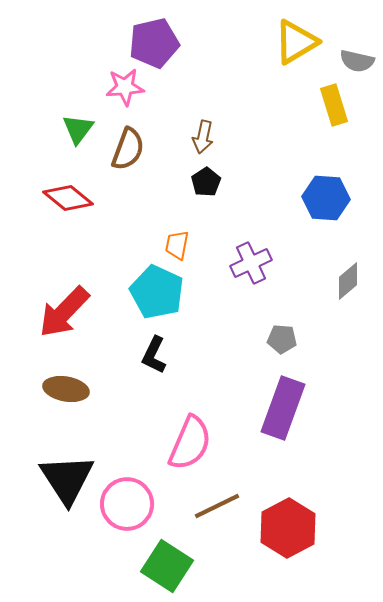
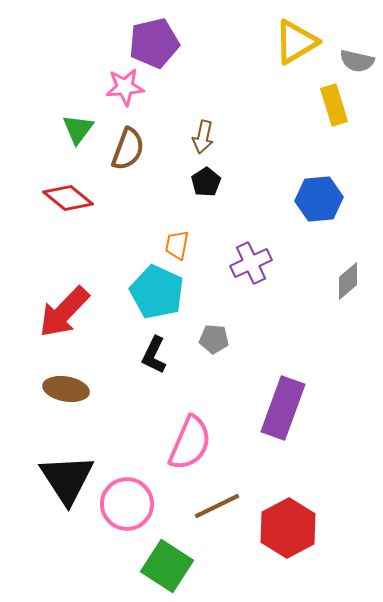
blue hexagon: moved 7 px left, 1 px down; rotated 9 degrees counterclockwise
gray pentagon: moved 68 px left
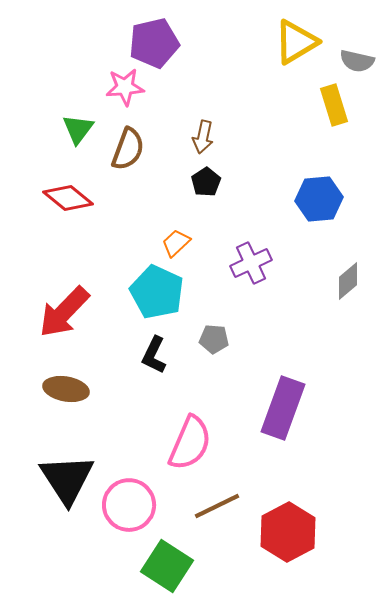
orange trapezoid: moved 1 px left, 2 px up; rotated 36 degrees clockwise
pink circle: moved 2 px right, 1 px down
red hexagon: moved 4 px down
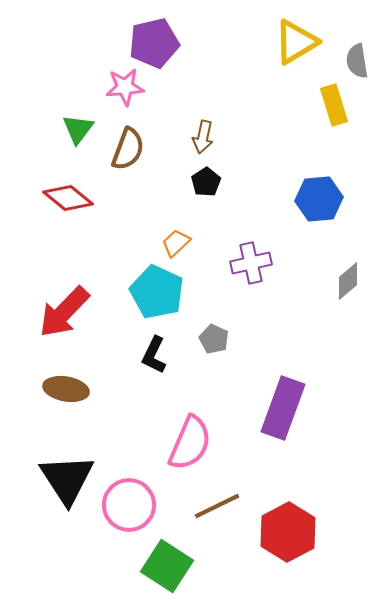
gray semicircle: rotated 68 degrees clockwise
purple cross: rotated 12 degrees clockwise
gray pentagon: rotated 20 degrees clockwise
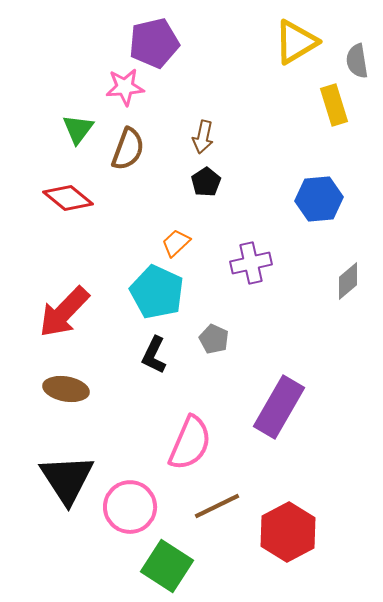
purple rectangle: moved 4 px left, 1 px up; rotated 10 degrees clockwise
pink circle: moved 1 px right, 2 px down
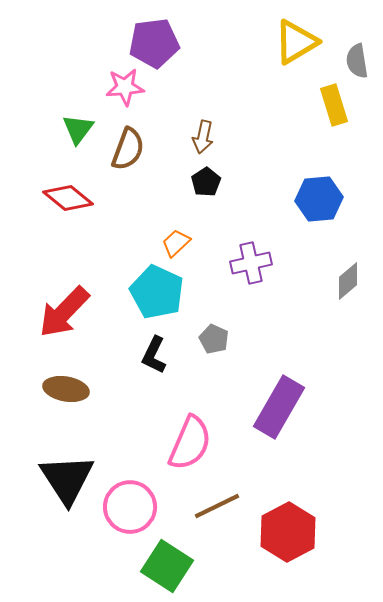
purple pentagon: rotated 6 degrees clockwise
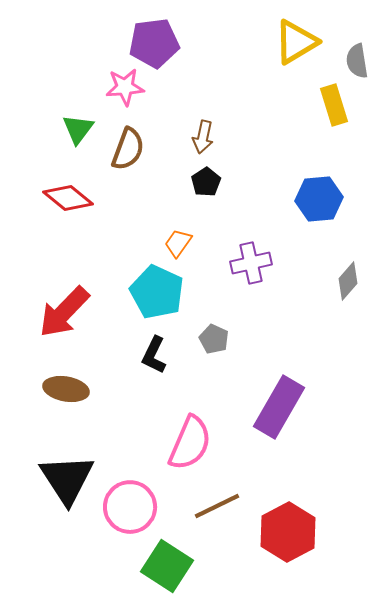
orange trapezoid: moved 2 px right; rotated 12 degrees counterclockwise
gray diamond: rotated 9 degrees counterclockwise
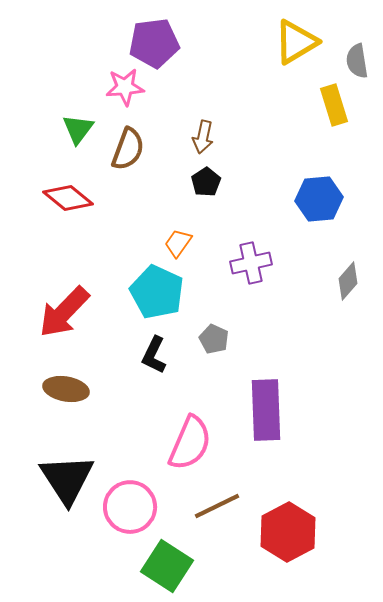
purple rectangle: moved 13 px left, 3 px down; rotated 32 degrees counterclockwise
